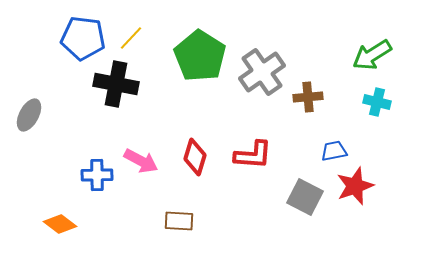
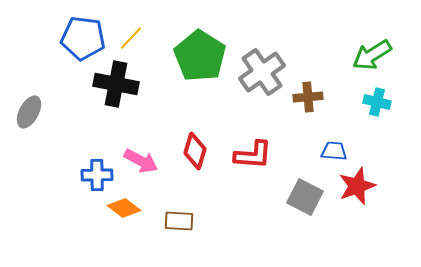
gray ellipse: moved 3 px up
blue trapezoid: rotated 16 degrees clockwise
red diamond: moved 6 px up
red star: moved 2 px right
orange diamond: moved 64 px right, 16 px up
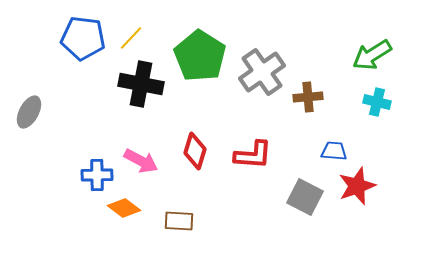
black cross: moved 25 px right
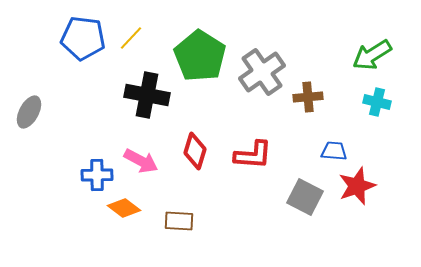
black cross: moved 6 px right, 11 px down
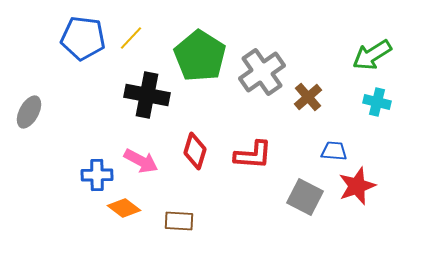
brown cross: rotated 36 degrees counterclockwise
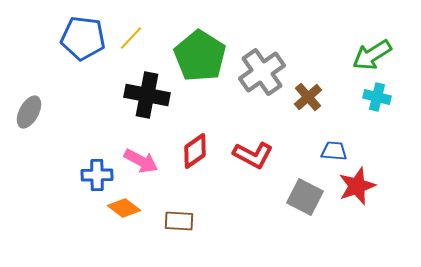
cyan cross: moved 5 px up
red diamond: rotated 39 degrees clockwise
red L-shape: rotated 24 degrees clockwise
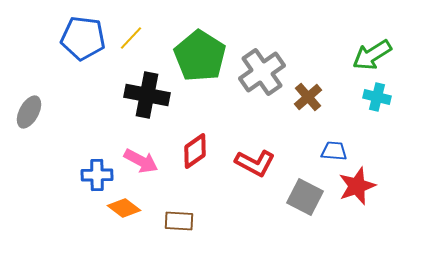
red L-shape: moved 2 px right, 8 px down
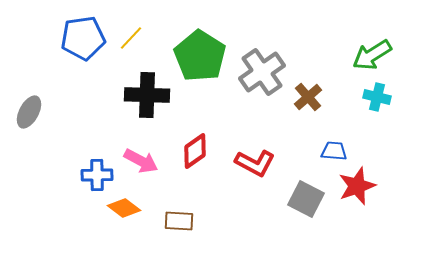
blue pentagon: rotated 15 degrees counterclockwise
black cross: rotated 9 degrees counterclockwise
gray square: moved 1 px right, 2 px down
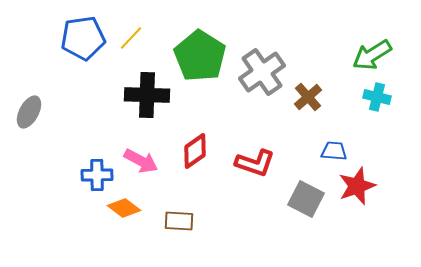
red L-shape: rotated 9 degrees counterclockwise
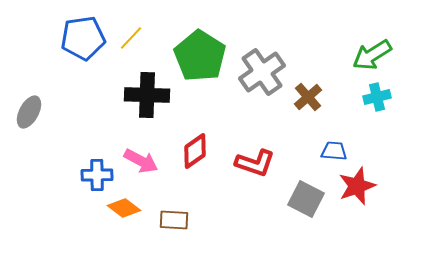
cyan cross: rotated 28 degrees counterclockwise
brown rectangle: moved 5 px left, 1 px up
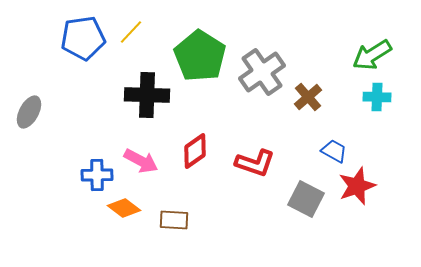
yellow line: moved 6 px up
cyan cross: rotated 16 degrees clockwise
blue trapezoid: rotated 24 degrees clockwise
